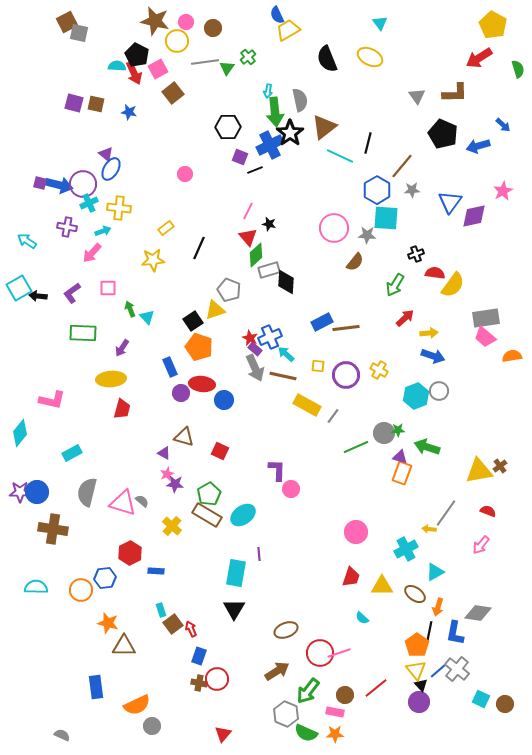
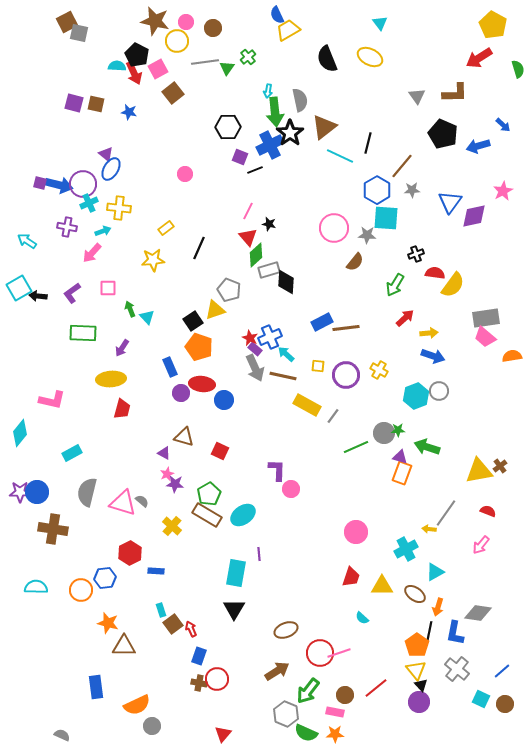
blue line at (438, 671): moved 64 px right
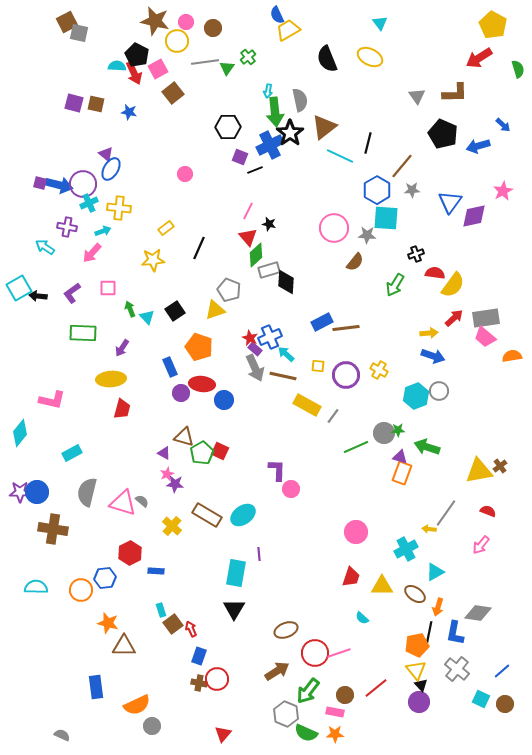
cyan arrow at (27, 241): moved 18 px right, 6 px down
red arrow at (405, 318): moved 49 px right
black square at (193, 321): moved 18 px left, 10 px up
green pentagon at (209, 494): moved 7 px left, 41 px up
orange pentagon at (417, 645): rotated 25 degrees clockwise
red circle at (320, 653): moved 5 px left
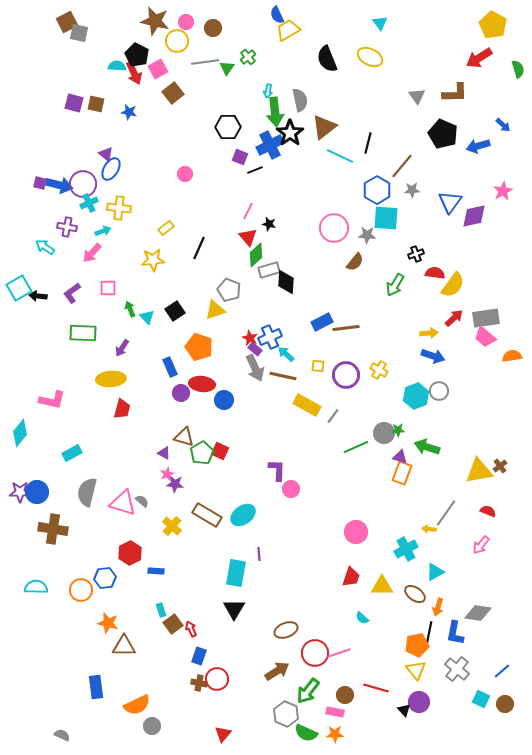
black triangle at (421, 685): moved 17 px left, 25 px down
red line at (376, 688): rotated 55 degrees clockwise
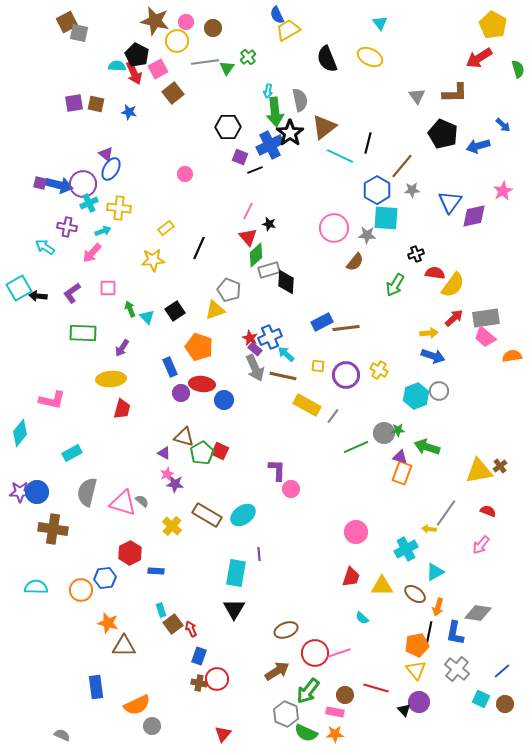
purple square at (74, 103): rotated 24 degrees counterclockwise
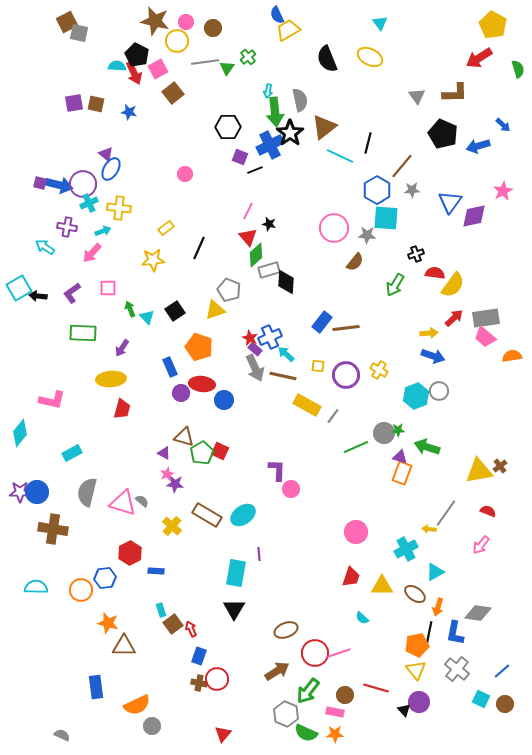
blue rectangle at (322, 322): rotated 25 degrees counterclockwise
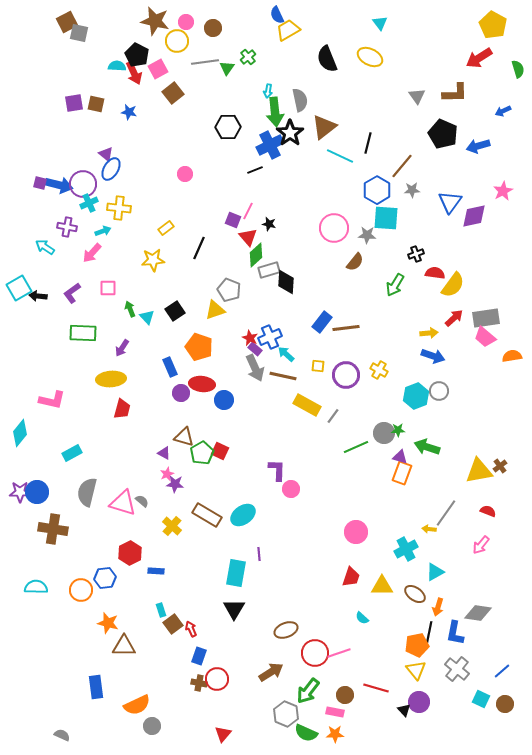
blue arrow at (503, 125): moved 14 px up; rotated 112 degrees clockwise
purple square at (240, 157): moved 7 px left, 63 px down
brown arrow at (277, 671): moved 6 px left, 1 px down
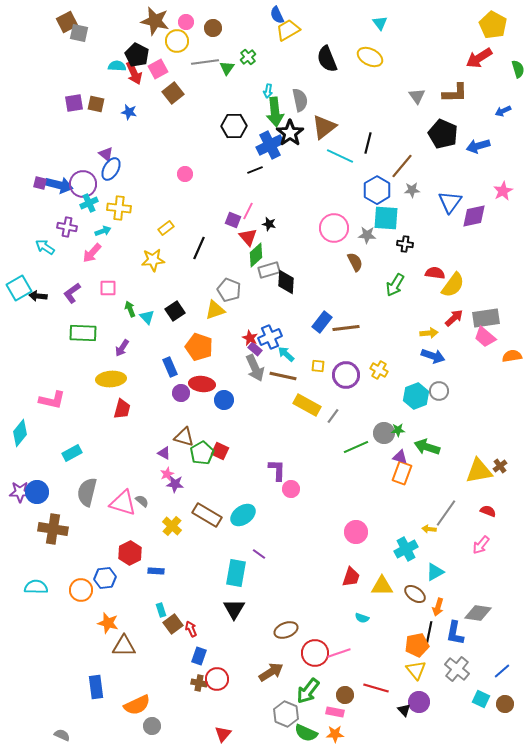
black hexagon at (228, 127): moved 6 px right, 1 px up
black cross at (416, 254): moved 11 px left, 10 px up; rotated 28 degrees clockwise
brown semicircle at (355, 262): rotated 66 degrees counterclockwise
purple line at (259, 554): rotated 48 degrees counterclockwise
cyan semicircle at (362, 618): rotated 24 degrees counterclockwise
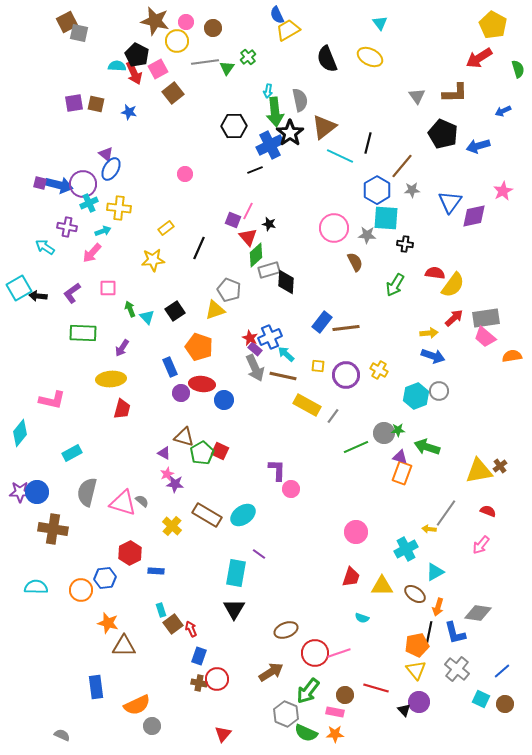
blue L-shape at (455, 633): rotated 25 degrees counterclockwise
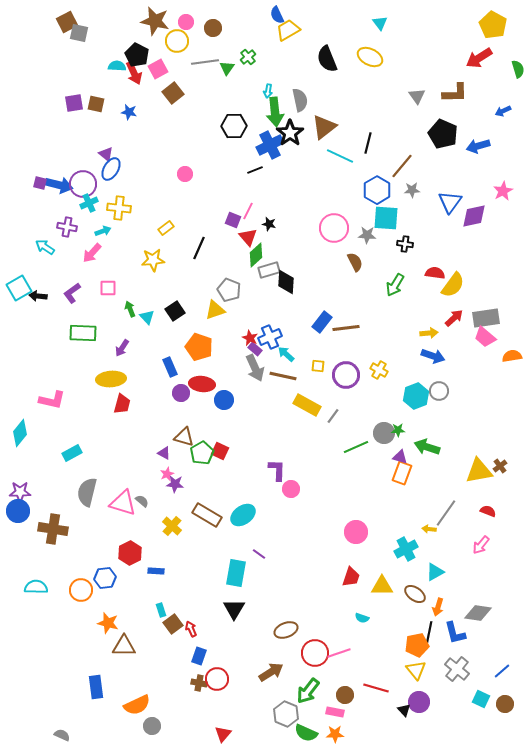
red trapezoid at (122, 409): moved 5 px up
blue circle at (37, 492): moved 19 px left, 19 px down
